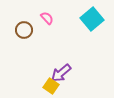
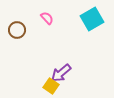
cyan square: rotated 10 degrees clockwise
brown circle: moved 7 px left
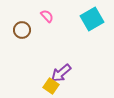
pink semicircle: moved 2 px up
brown circle: moved 5 px right
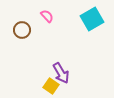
purple arrow: rotated 80 degrees counterclockwise
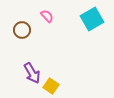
purple arrow: moved 29 px left
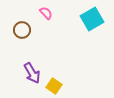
pink semicircle: moved 1 px left, 3 px up
yellow square: moved 3 px right
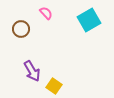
cyan square: moved 3 px left, 1 px down
brown circle: moved 1 px left, 1 px up
purple arrow: moved 2 px up
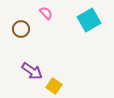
purple arrow: rotated 25 degrees counterclockwise
